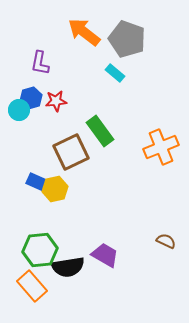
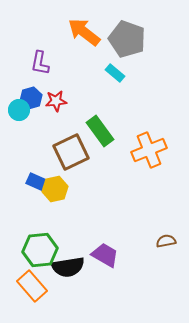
orange cross: moved 12 px left, 3 px down
brown semicircle: rotated 36 degrees counterclockwise
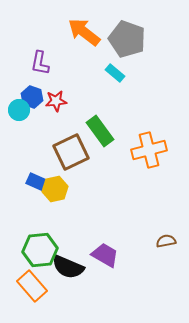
blue hexagon: moved 1 px right, 1 px up; rotated 25 degrees counterclockwise
orange cross: rotated 8 degrees clockwise
black semicircle: rotated 32 degrees clockwise
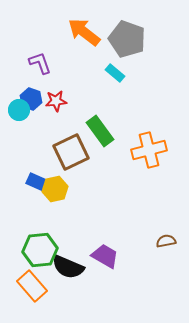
purple L-shape: rotated 150 degrees clockwise
blue hexagon: moved 1 px left, 2 px down
purple trapezoid: moved 1 px down
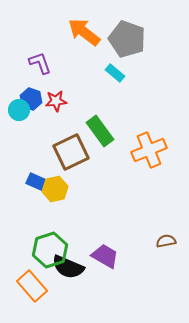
orange cross: rotated 8 degrees counterclockwise
green hexagon: moved 10 px right; rotated 12 degrees counterclockwise
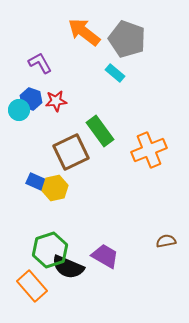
purple L-shape: rotated 10 degrees counterclockwise
yellow hexagon: moved 1 px up
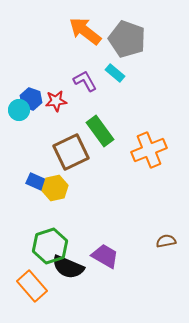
orange arrow: moved 1 px right, 1 px up
purple L-shape: moved 45 px right, 18 px down
green hexagon: moved 4 px up
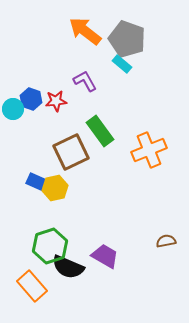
cyan rectangle: moved 7 px right, 9 px up
cyan circle: moved 6 px left, 1 px up
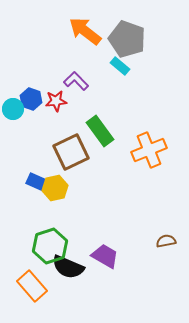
cyan rectangle: moved 2 px left, 2 px down
purple L-shape: moved 9 px left; rotated 15 degrees counterclockwise
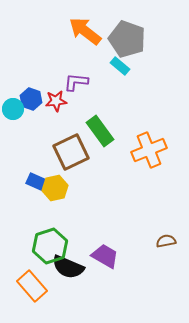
purple L-shape: moved 1 px down; rotated 40 degrees counterclockwise
